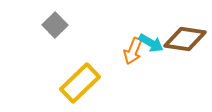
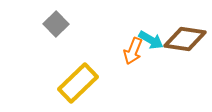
gray square: moved 1 px right, 1 px up
cyan arrow: moved 3 px up
yellow rectangle: moved 2 px left
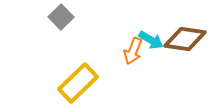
gray square: moved 5 px right, 7 px up
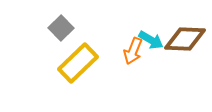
gray square: moved 11 px down
brown diamond: rotated 6 degrees counterclockwise
yellow rectangle: moved 20 px up
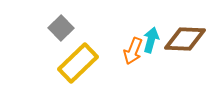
cyan arrow: rotated 105 degrees counterclockwise
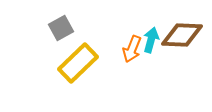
gray square: rotated 15 degrees clockwise
brown diamond: moved 3 px left, 4 px up
orange arrow: moved 1 px left, 2 px up
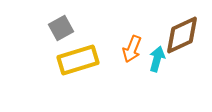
brown diamond: rotated 27 degrees counterclockwise
cyan arrow: moved 6 px right, 19 px down
yellow rectangle: moved 3 px up; rotated 27 degrees clockwise
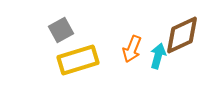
gray square: moved 2 px down
cyan arrow: moved 1 px right, 3 px up
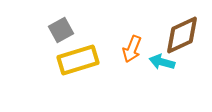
cyan arrow: moved 4 px right, 6 px down; rotated 90 degrees counterclockwise
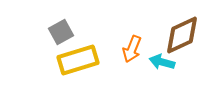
gray square: moved 2 px down
